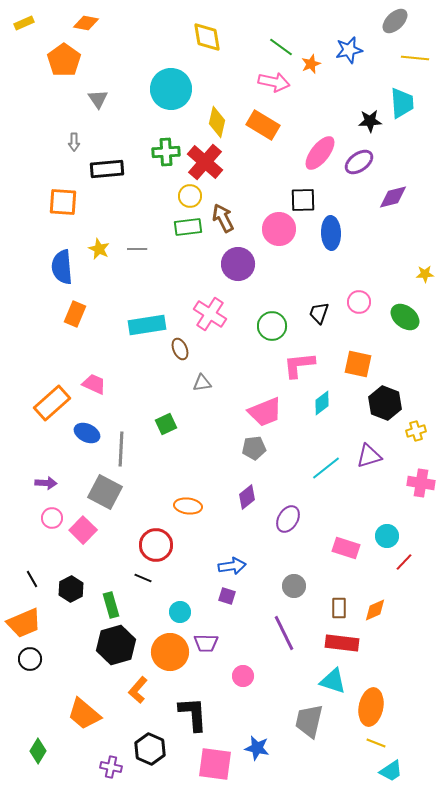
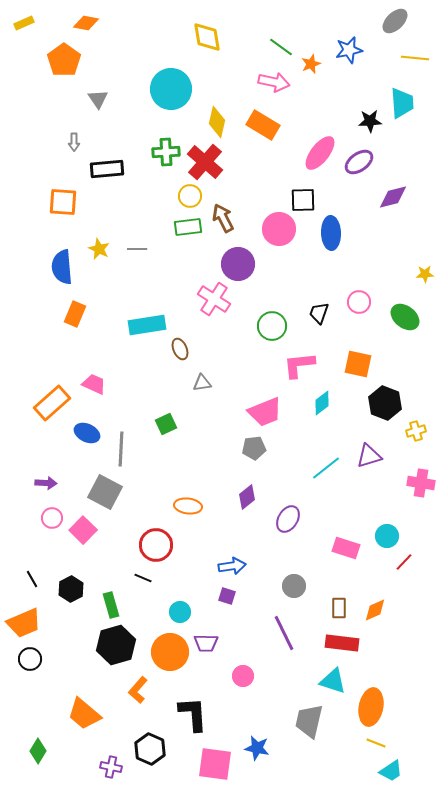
pink cross at (210, 314): moved 4 px right, 15 px up
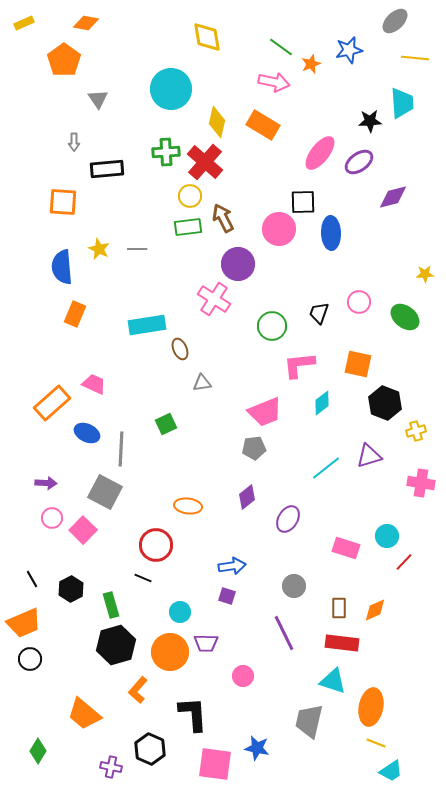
black square at (303, 200): moved 2 px down
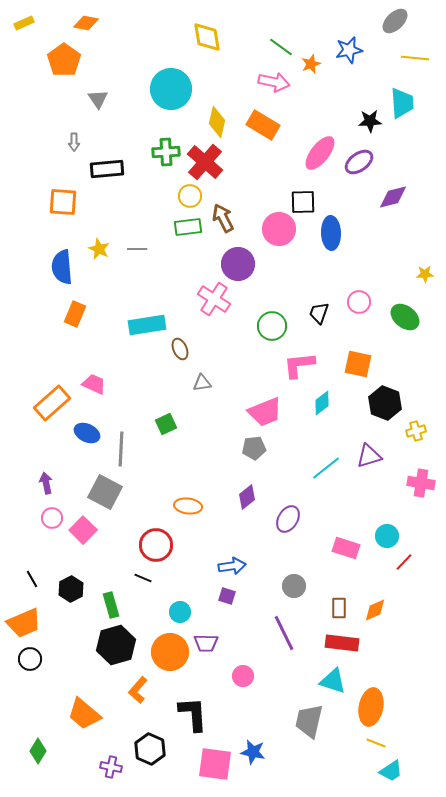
purple arrow at (46, 483): rotated 105 degrees counterclockwise
blue star at (257, 748): moved 4 px left, 4 px down
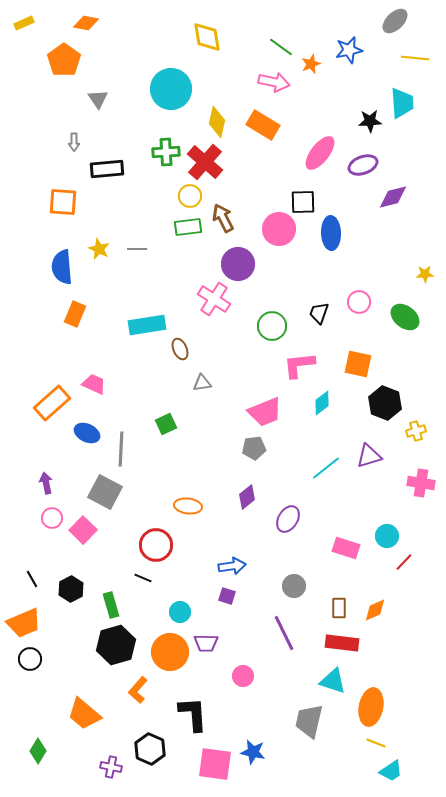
purple ellipse at (359, 162): moved 4 px right, 3 px down; rotated 16 degrees clockwise
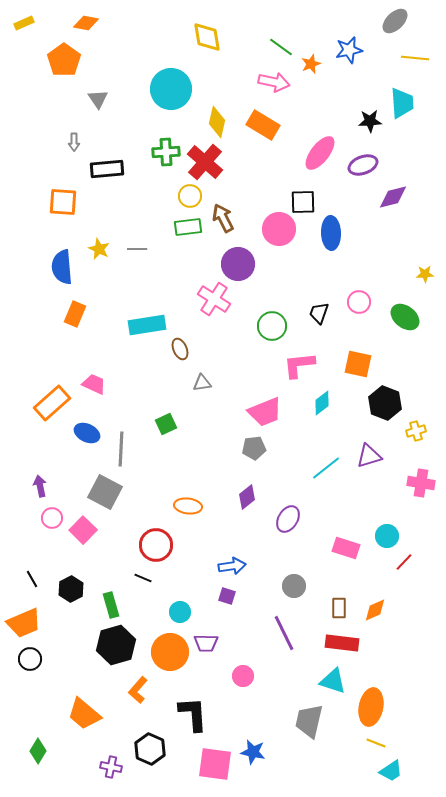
purple arrow at (46, 483): moved 6 px left, 3 px down
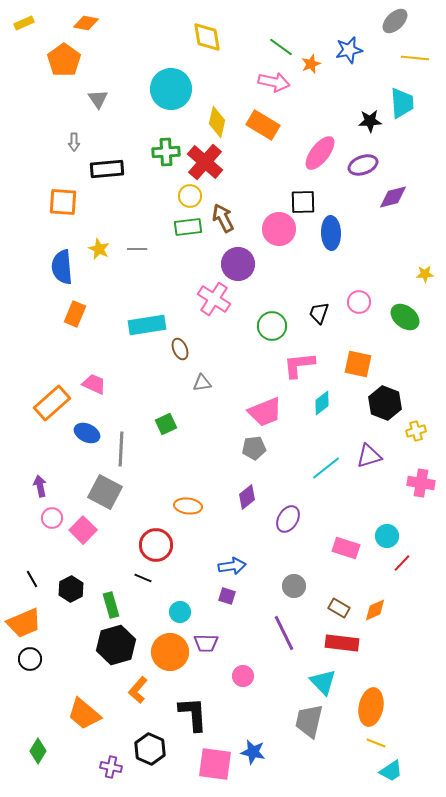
red line at (404, 562): moved 2 px left, 1 px down
brown rectangle at (339, 608): rotated 60 degrees counterclockwise
cyan triangle at (333, 681): moved 10 px left, 1 px down; rotated 28 degrees clockwise
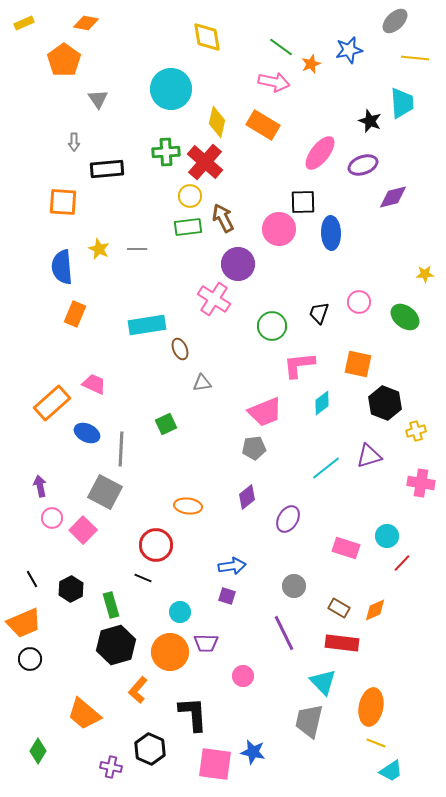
black star at (370, 121): rotated 25 degrees clockwise
